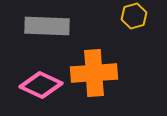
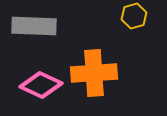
gray rectangle: moved 13 px left
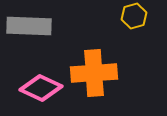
gray rectangle: moved 5 px left
pink diamond: moved 3 px down
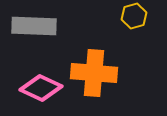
gray rectangle: moved 5 px right
orange cross: rotated 9 degrees clockwise
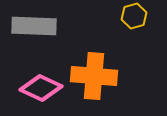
orange cross: moved 3 px down
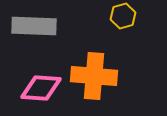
yellow hexagon: moved 11 px left
pink diamond: rotated 21 degrees counterclockwise
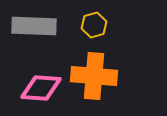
yellow hexagon: moved 29 px left, 9 px down
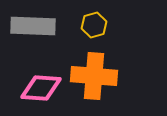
gray rectangle: moved 1 px left
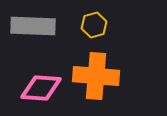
orange cross: moved 2 px right
